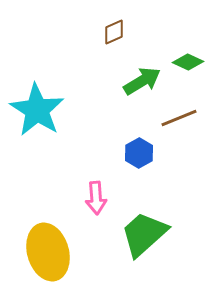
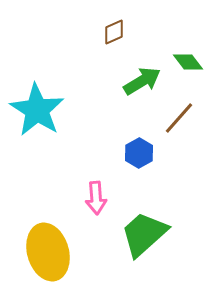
green diamond: rotated 28 degrees clockwise
brown line: rotated 27 degrees counterclockwise
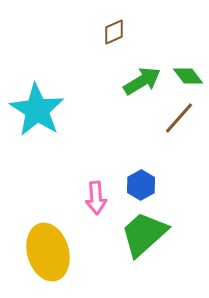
green diamond: moved 14 px down
blue hexagon: moved 2 px right, 32 px down
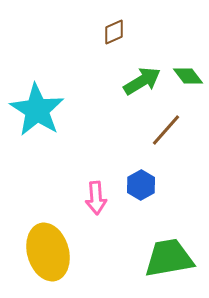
brown line: moved 13 px left, 12 px down
green trapezoid: moved 25 px right, 24 px down; rotated 32 degrees clockwise
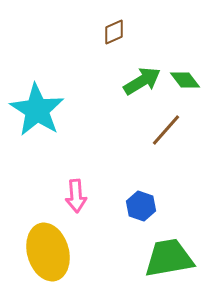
green diamond: moved 3 px left, 4 px down
blue hexagon: moved 21 px down; rotated 12 degrees counterclockwise
pink arrow: moved 20 px left, 2 px up
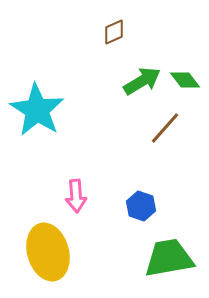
brown line: moved 1 px left, 2 px up
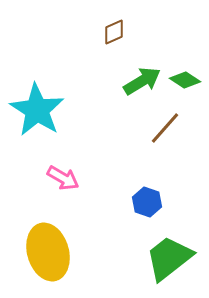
green diamond: rotated 20 degrees counterclockwise
pink arrow: moved 13 px left, 18 px up; rotated 56 degrees counterclockwise
blue hexagon: moved 6 px right, 4 px up
green trapezoid: rotated 28 degrees counterclockwise
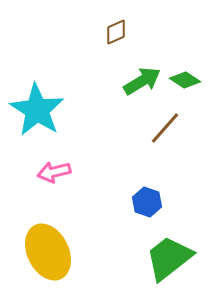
brown diamond: moved 2 px right
pink arrow: moved 9 px left, 6 px up; rotated 136 degrees clockwise
yellow ellipse: rotated 10 degrees counterclockwise
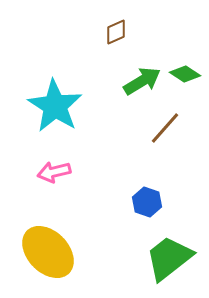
green diamond: moved 6 px up
cyan star: moved 18 px right, 4 px up
yellow ellipse: rotated 18 degrees counterclockwise
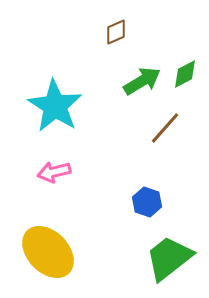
green diamond: rotated 60 degrees counterclockwise
